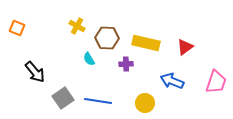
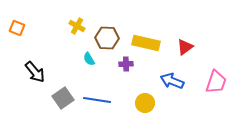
blue line: moved 1 px left, 1 px up
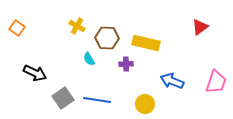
orange square: rotated 14 degrees clockwise
red triangle: moved 15 px right, 20 px up
black arrow: moved 1 px down; rotated 25 degrees counterclockwise
yellow circle: moved 1 px down
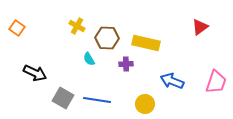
gray square: rotated 25 degrees counterclockwise
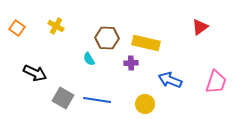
yellow cross: moved 21 px left
purple cross: moved 5 px right, 1 px up
blue arrow: moved 2 px left, 1 px up
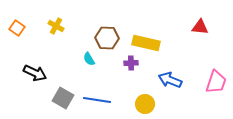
red triangle: rotated 42 degrees clockwise
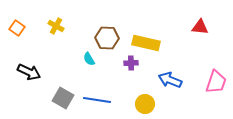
black arrow: moved 6 px left, 1 px up
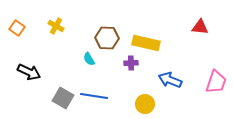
blue line: moved 3 px left, 4 px up
